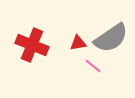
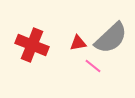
gray semicircle: rotated 9 degrees counterclockwise
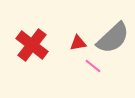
gray semicircle: moved 2 px right
red cross: rotated 16 degrees clockwise
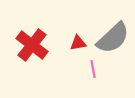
pink line: moved 3 px down; rotated 42 degrees clockwise
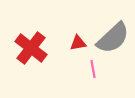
red cross: moved 1 px left, 3 px down
